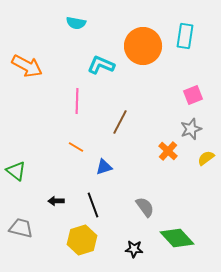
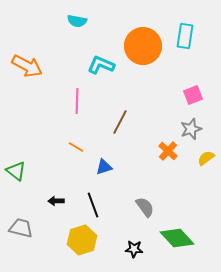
cyan semicircle: moved 1 px right, 2 px up
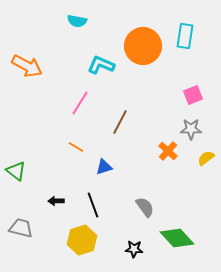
pink line: moved 3 px right, 2 px down; rotated 30 degrees clockwise
gray star: rotated 20 degrees clockwise
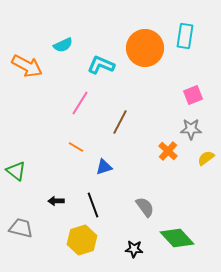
cyan semicircle: moved 14 px left, 24 px down; rotated 36 degrees counterclockwise
orange circle: moved 2 px right, 2 px down
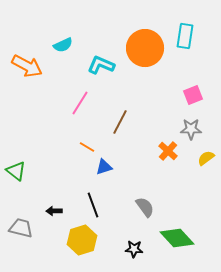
orange line: moved 11 px right
black arrow: moved 2 px left, 10 px down
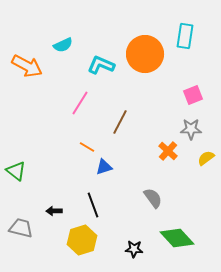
orange circle: moved 6 px down
gray semicircle: moved 8 px right, 9 px up
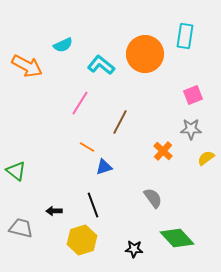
cyan L-shape: rotated 16 degrees clockwise
orange cross: moved 5 px left
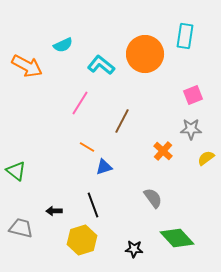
brown line: moved 2 px right, 1 px up
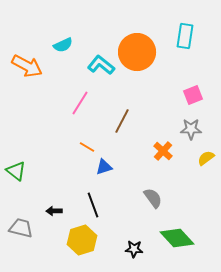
orange circle: moved 8 px left, 2 px up
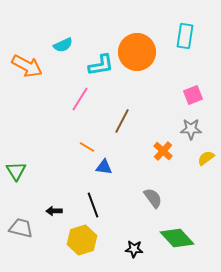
cyan L-shape: rotated 132 degrees clockwise
pink line: moved 4 px up
blue triangle: rotated 24 degrees clockwise
green triangle: rotated 20 degrees clockwise
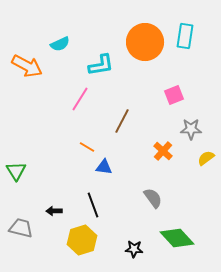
cyan semicircle: moved 3 px left, 1 px up
orange circle: moved 8 px right, 10 px up
pink square: moved 19 px left
